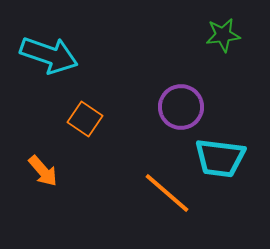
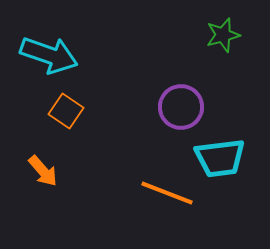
green star: rotated 8 degrees counterclockwise
orange square: moved 19 px left, 8 px up
cyan trapezoid: rotated 14 degrees counterclockwise
orange line: rotated 20 degrees counterclockwise
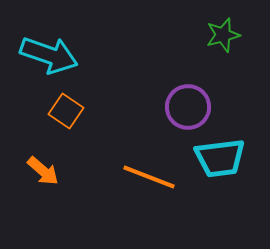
purple circle: moved 7 px right
orange arrow: rotated 8 degrees counterclockwise
orange line: moved 18 px left, 16 px up
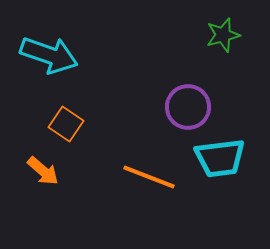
orange square: moved 13 px down
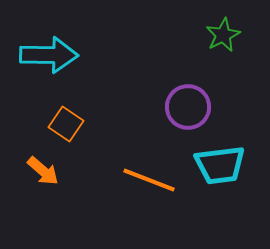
green star: rotated 12 degrees counterclockwise
cyan arrow: rotated 18 degrees counterclockwise
cyan trapezoid: moved 7 px down
orange line: moved 3 px down
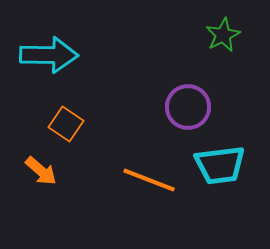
orange arrow: moved 2 px left
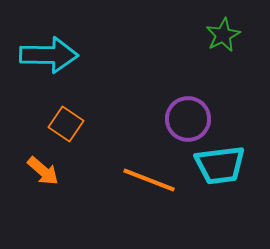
purple circle: moved 12 px down
orange arrow: moved 2 px right
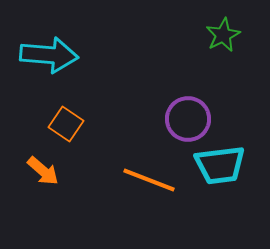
cyan arrow: rotated 4 degrees clockwise
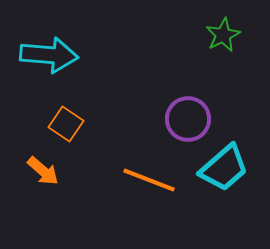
cyan trapezoid: moved 4 px right, 3 px down; rotated 34 degrees counterclockwise
